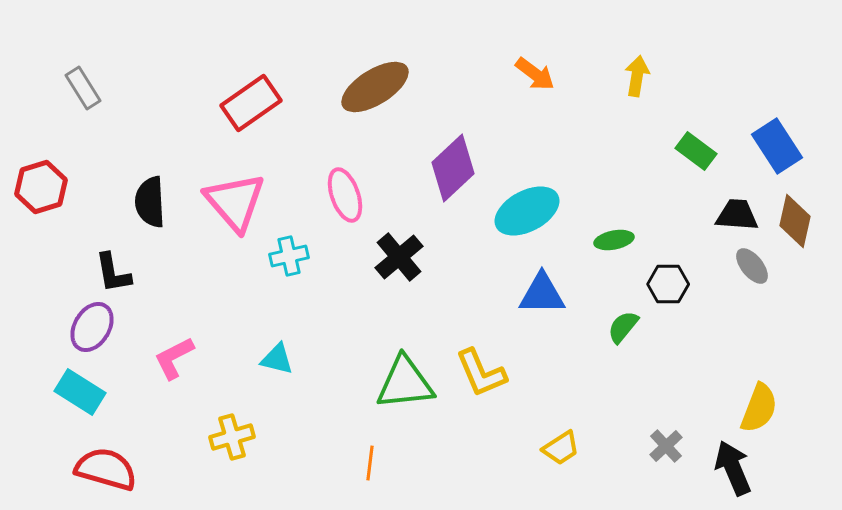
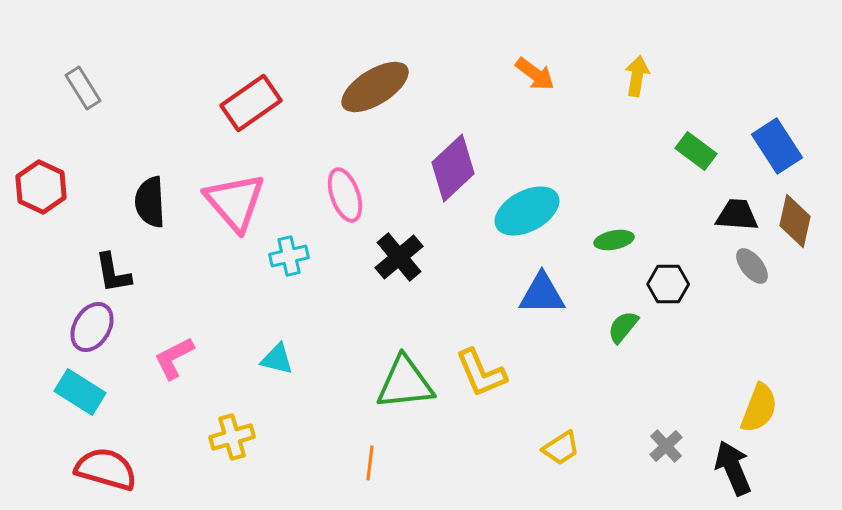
red hexagon: rotated 18 degrees counterclockwise
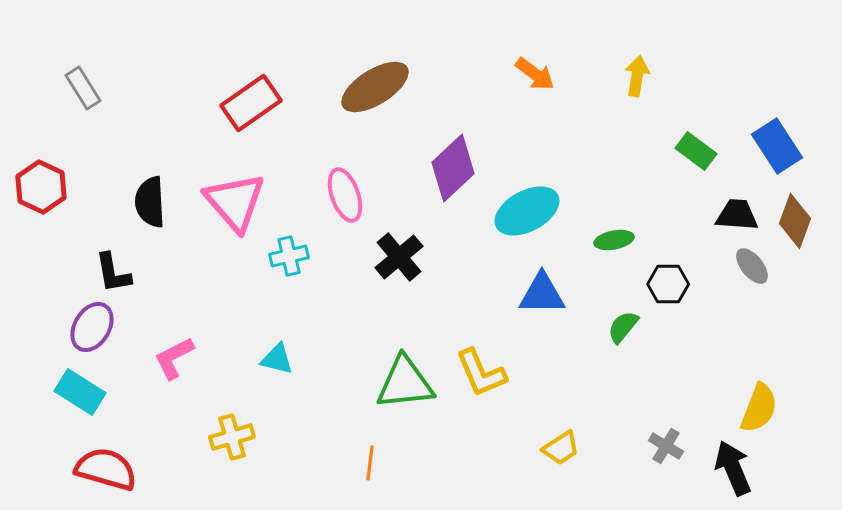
brown diamond: rotated 8 degrees clockwise
gray cross: rotated 16 degrees counterclockwise
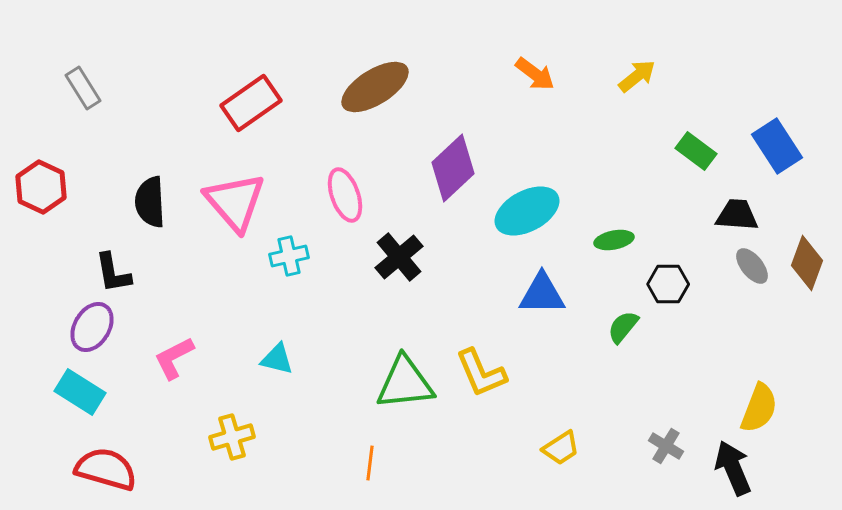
yellow arrow: rotated 42 degrees clockwise
brown diamond: moved 12 px right, 42 px down
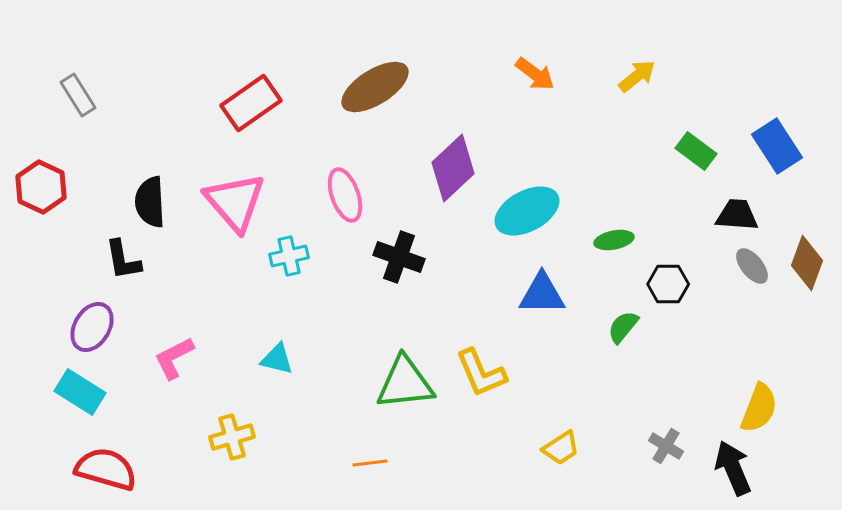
gray rectangle: moved 5 px left, 7 px down
black cross: rotated 30 degrees counterclockwise
black L-shape: moved 10 px right, 13 px up
orange line: rotated 76 degrees clockwise
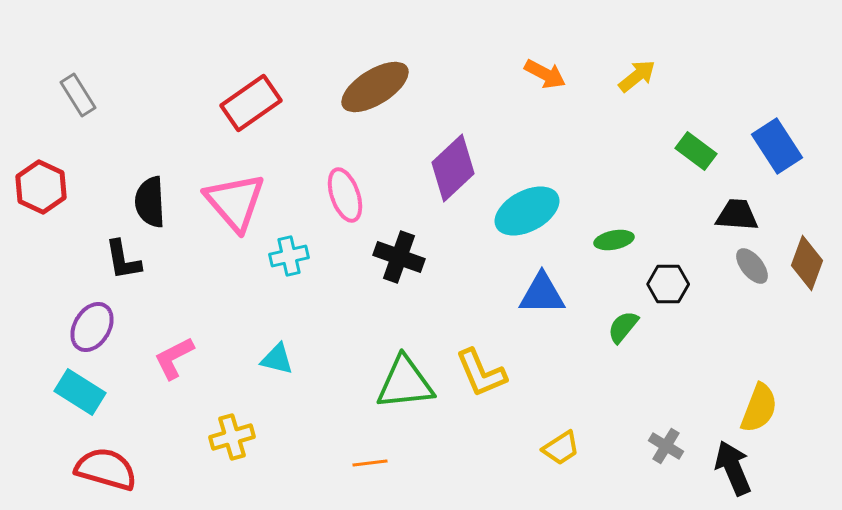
orange arrow: moved 10 px right; rotated 9 degrees counterclockwise
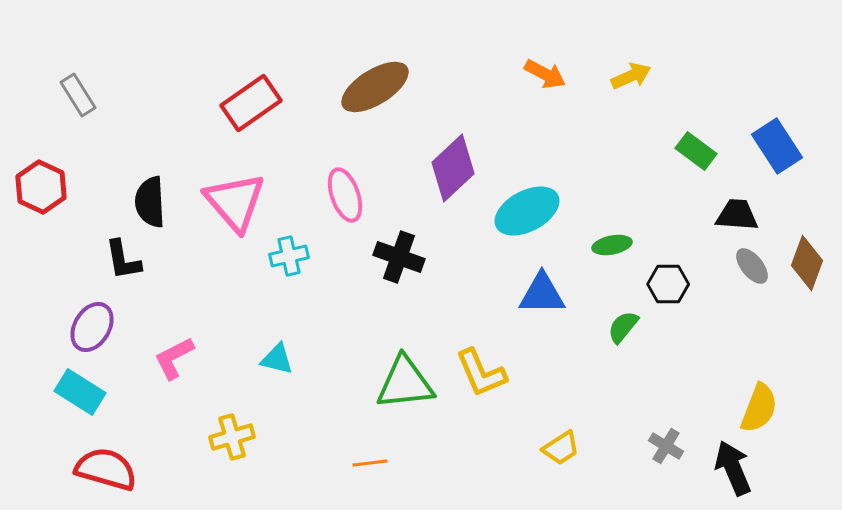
yellow arrow: moved 6 px left; rotated 15 degrees clockwise
green ellipse: moved 2 px left, 5 px down
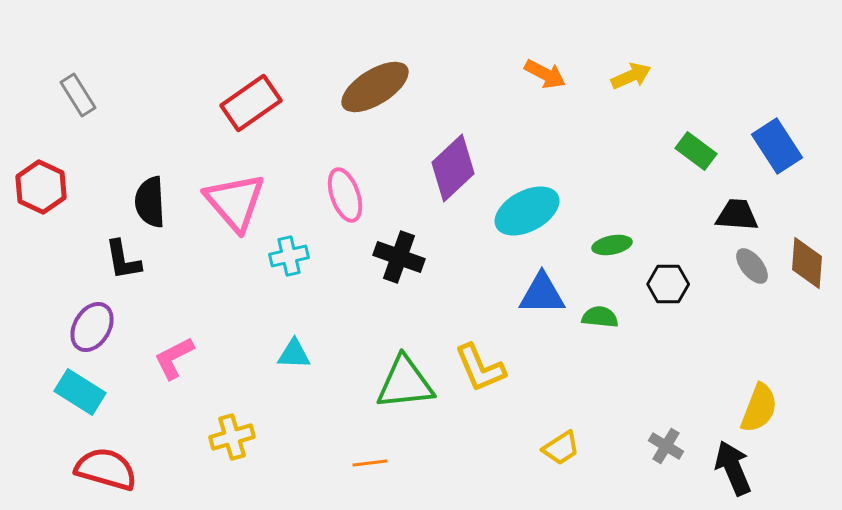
brown diamond: rotated 16 degrees counterclockwise
green semicircle: moved 23 px left, 10 px up; rotated 57 degrees clockwise
cyan triangle: moved 17 px right, 5 px up; rotated 12 degrees counterclockwise
yellow L-shape: moved 1 px left, 5 px up
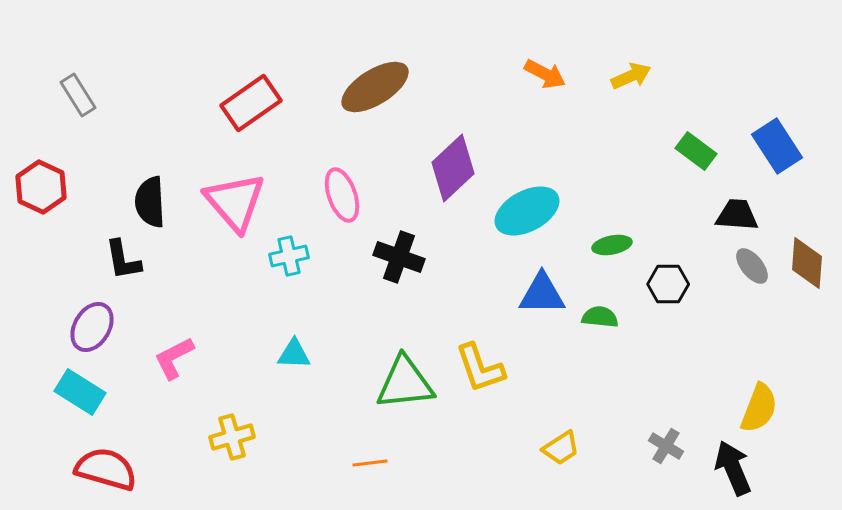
pink ellipse: moved 3 px left
yellow L-shape: rotated 4 degrees clockwise
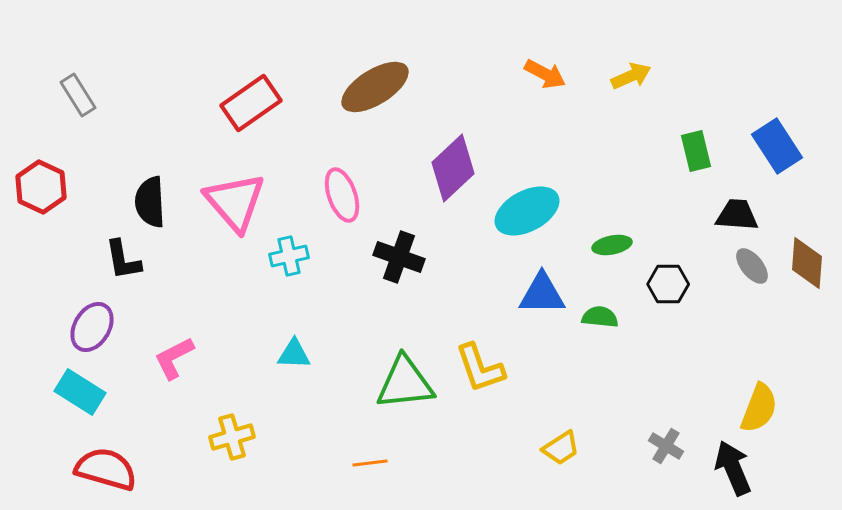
green rectangle: rotated 39 degrees clockwise
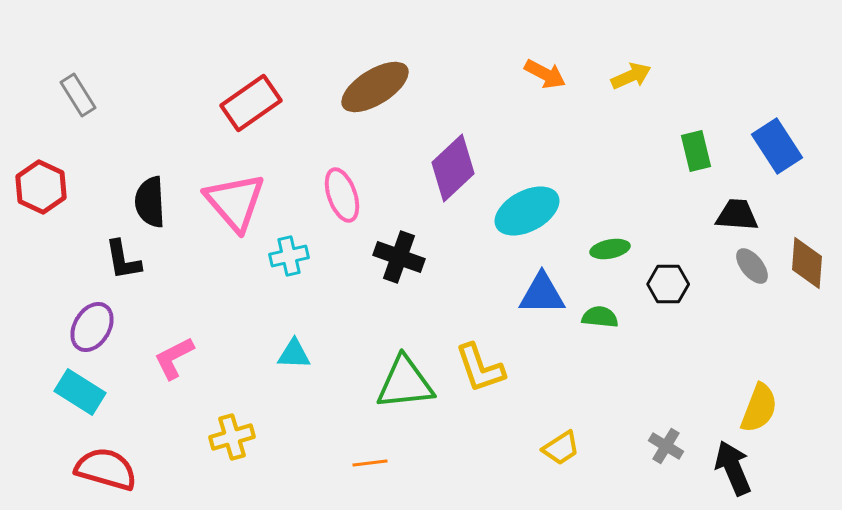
green ellipse: moved 2 px left, 4 px down
